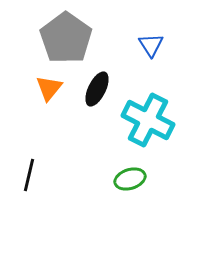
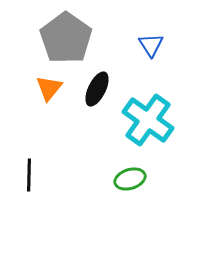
cyan cross: rotated 9 degrees clockwise
black line: rotated 12 degrees counterclockwise
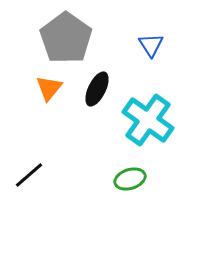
black line: rotated 48 degrees clockwise
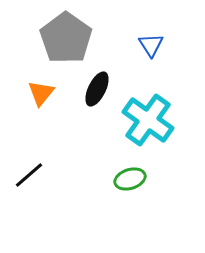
orange triangle: moved 8 px left, 5 px down
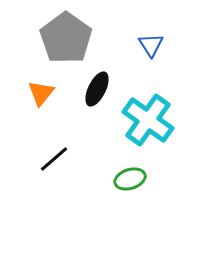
black line: moved 25 px right, 16 px up
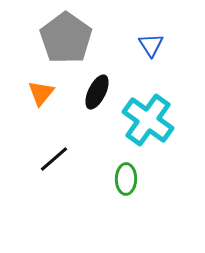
black ellipse: moved 3 px down
green ellipse: moved 4 px left; rotated 72 degrees counterclockwise
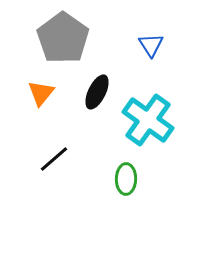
gray pentagon: moved 3 px left
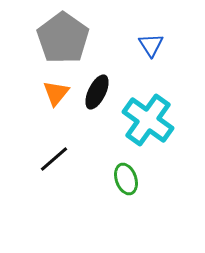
orange triangle: moved 15 px right
green ellipse: rotated 20 degrees counterclockwise
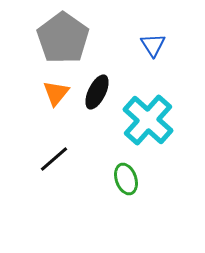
blue triangle: moved 2 px right
cyan cross: rotated 6 degrees clockwise
